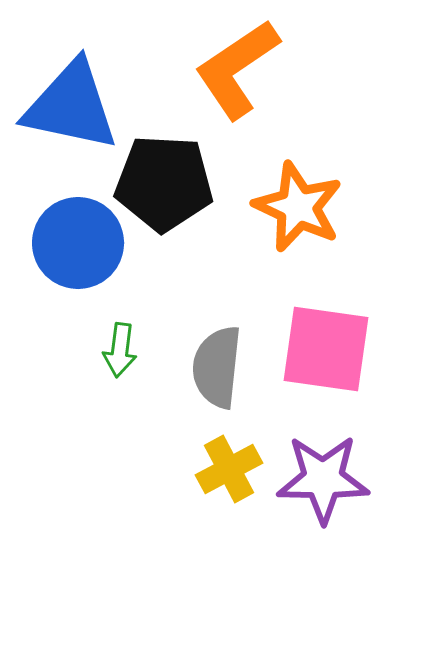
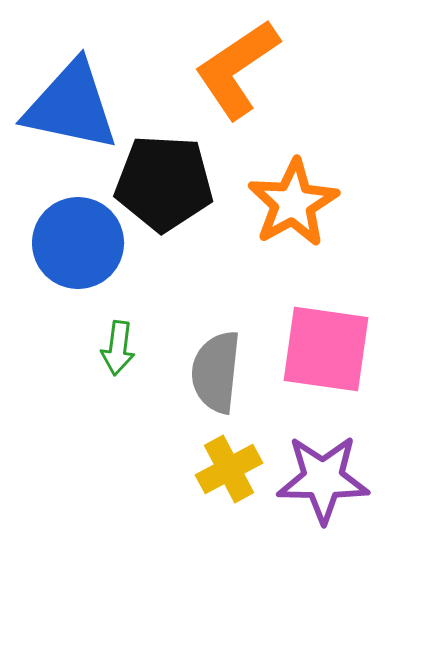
orange star: moved 5 px left, 4 px up; rotated 18 degrees clockwise
green arrow: moved 2 px left, 2 px up
gray semicircle: moved 1 px left, 5 px down
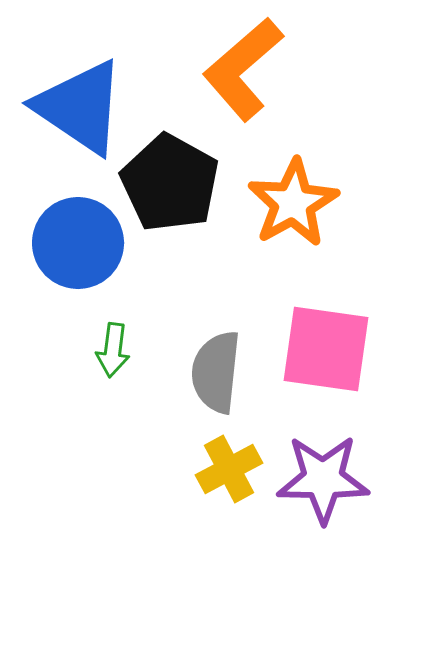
orange L-shape: moved 6 px right; rotated 7 degrees counterclockwise
blue triangle: moved 9 px right, 1 px down; rotated 22 degrees clockwise
black pentagon: moved 6 px right; rotated 26 degrees clockwise
green arrow: moved 5 px left, 2 px down
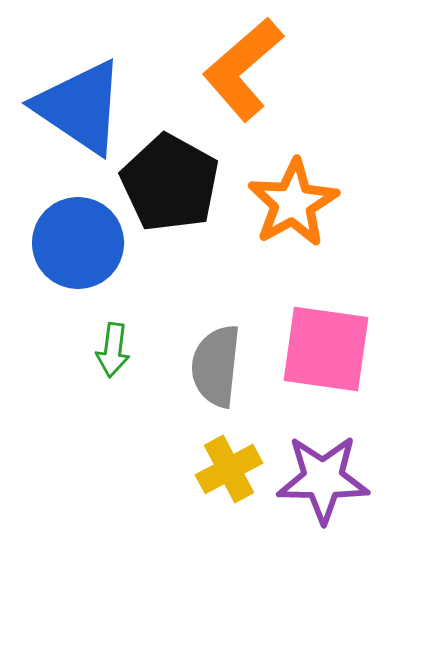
gray semicircle: moved 6 px up
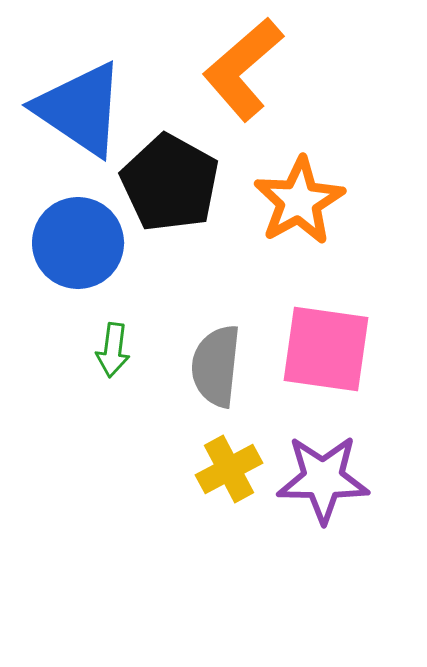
blue triangle: moved 2 px down
orange star: moved 6 px right, 2 px up
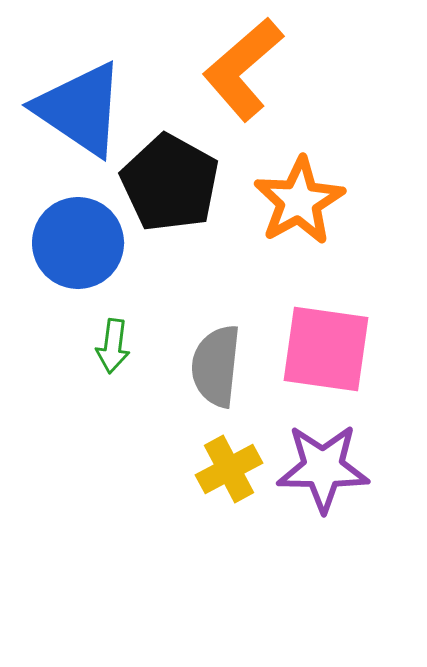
green arrow: moved 4 px up
purple star: moved 11 px up
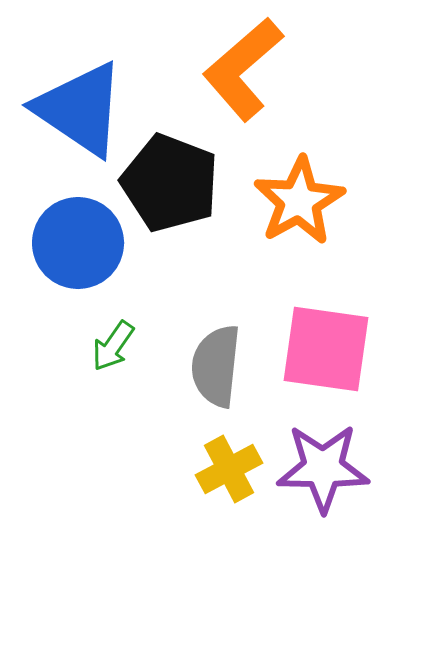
black pentagon: rotated 8 degrees counterclockwise
green arrow: rotated 28 degrees clockwise
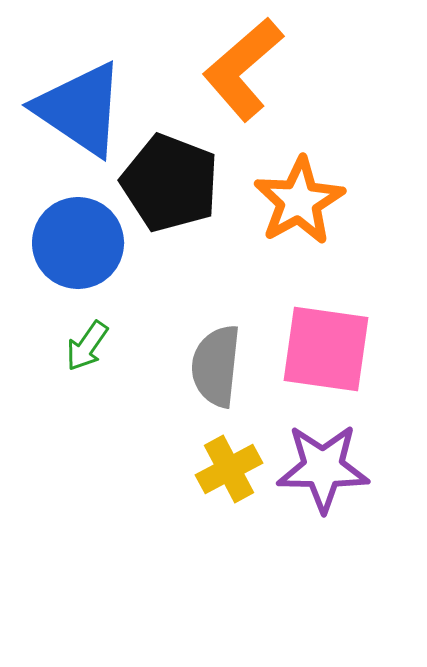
green arrow: moved 26 px left
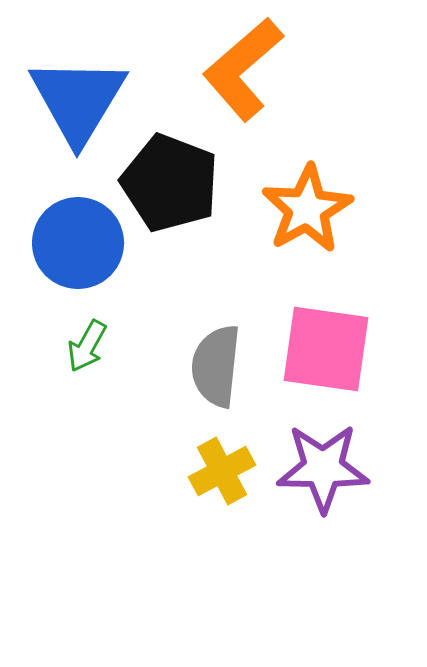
blue triangle: moved 2 px left, 9 px up; rotated 27 degrees clockwise
orange star: moved 8 px right, 8 px down
green arrow: rotated 6 degrees counterclockwise
yellow cross: moved 7 px left, 2 px down
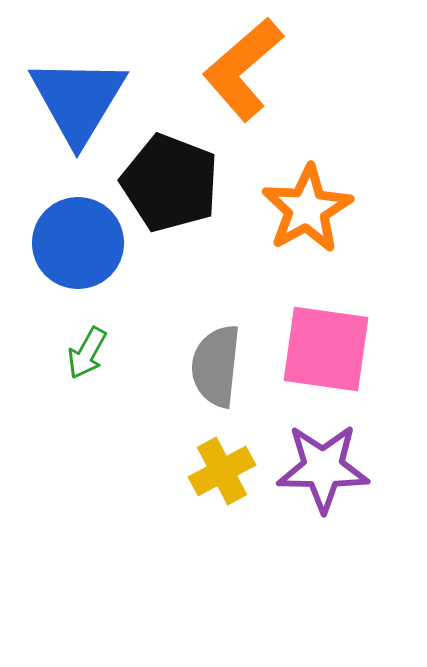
green arrow: moved 7 px down
